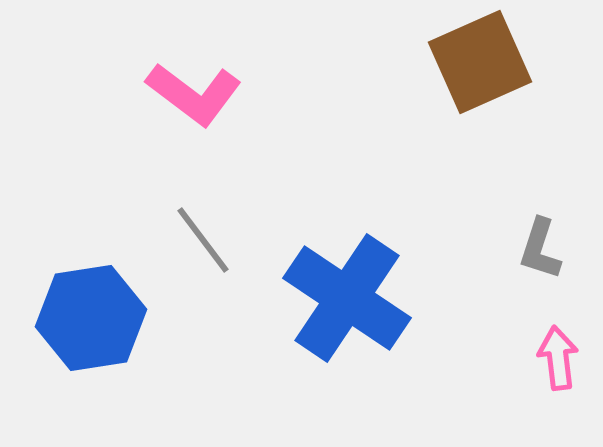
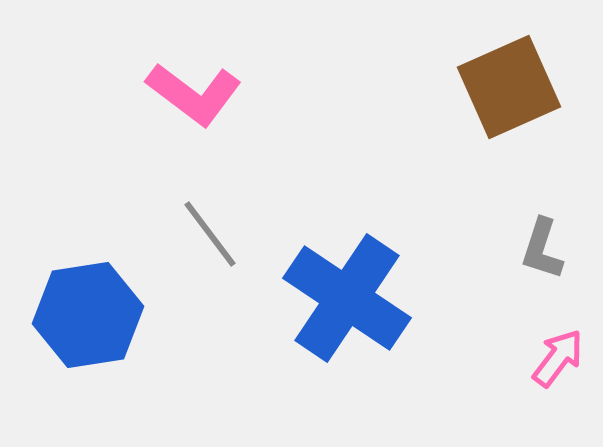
brown square: moved 29 px right, 25 px down
gray line: moved 7 px right, 6 px up
gray L-shape: moved 2 px right
blue hexagon: moved 3 px left, 3 px up
pink arrow: rotated 44 degrees clockwise
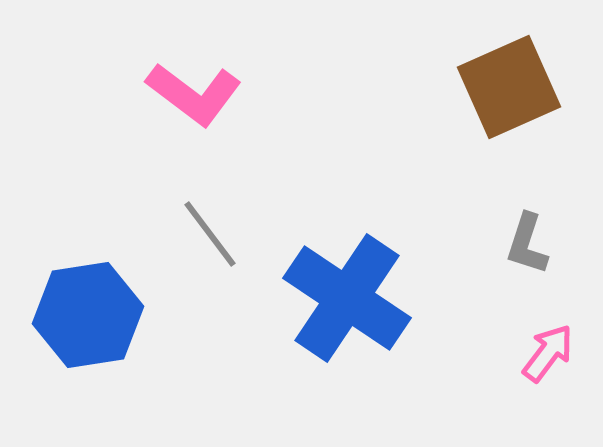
gray L-shape: moved 15 px left, 5 px up
pink arrow: moved 10 px left, 5 px up
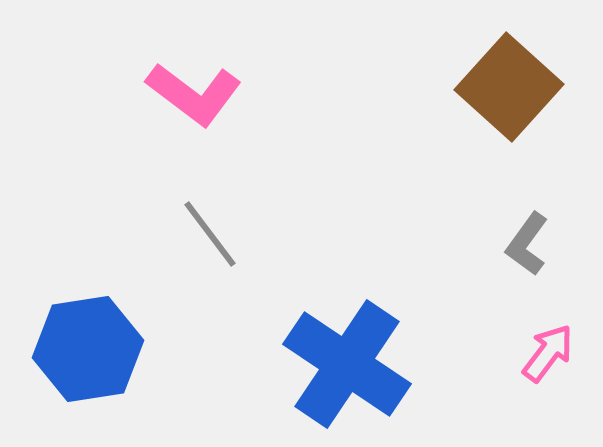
brown square: rotated 24 degrees counterclockwise
gray L-shape: rotated 18 degrees clockwise
blue cross: moved 66 px down
blue hexagon: moved 34 px down
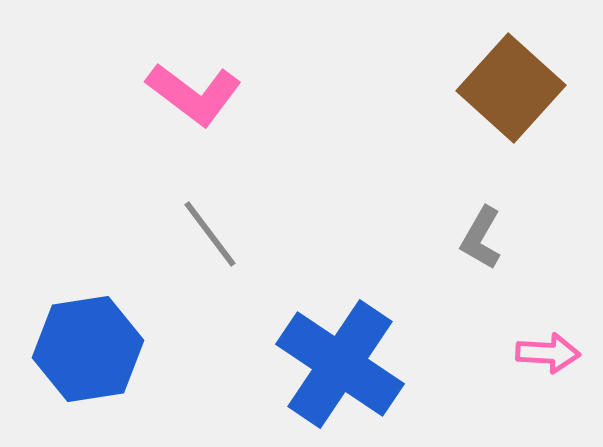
brown square: moved 2 px right, 1 px down
gray L-shape: moved 46 px left, 6 px up; rotated 6 degrees counterclockwise
pink arrow: rotated 56 degrees clockwise
blue cross: moved 7 px left
